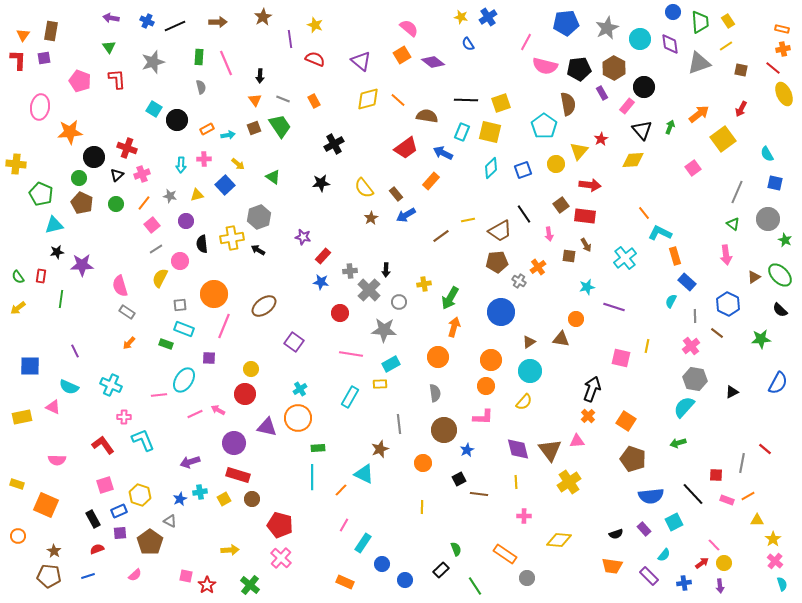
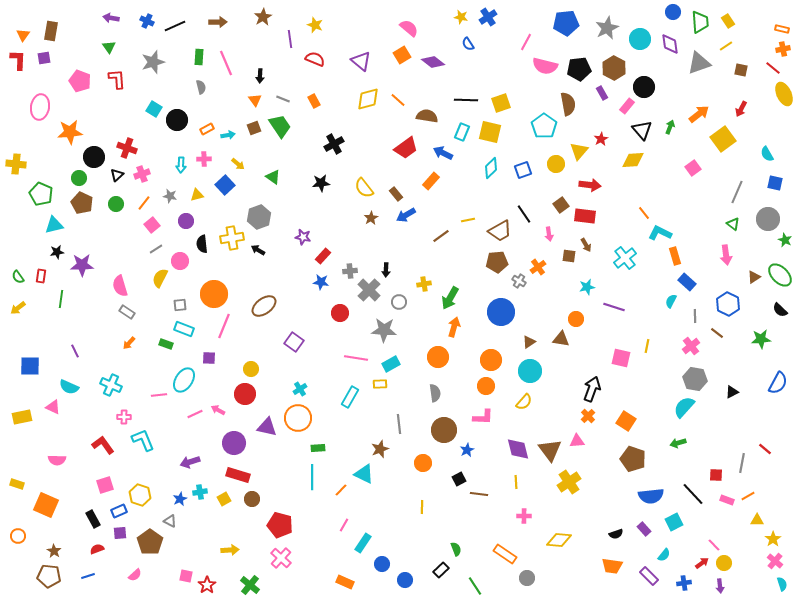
pink line at (351, 354): moved 5 px right, 4 px down
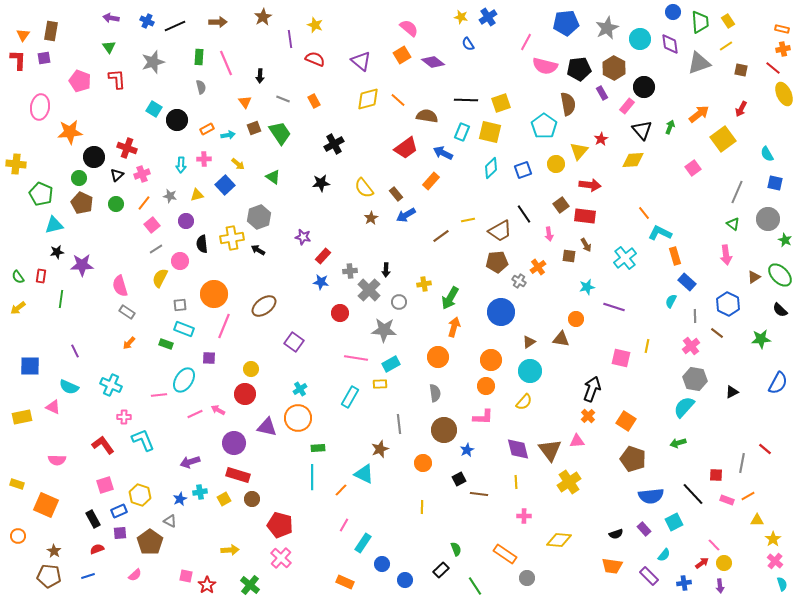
orange triangle at (255, 100): moved 10 px left, 2 px down
green trapezoid at (280, 126): moved 7 px down
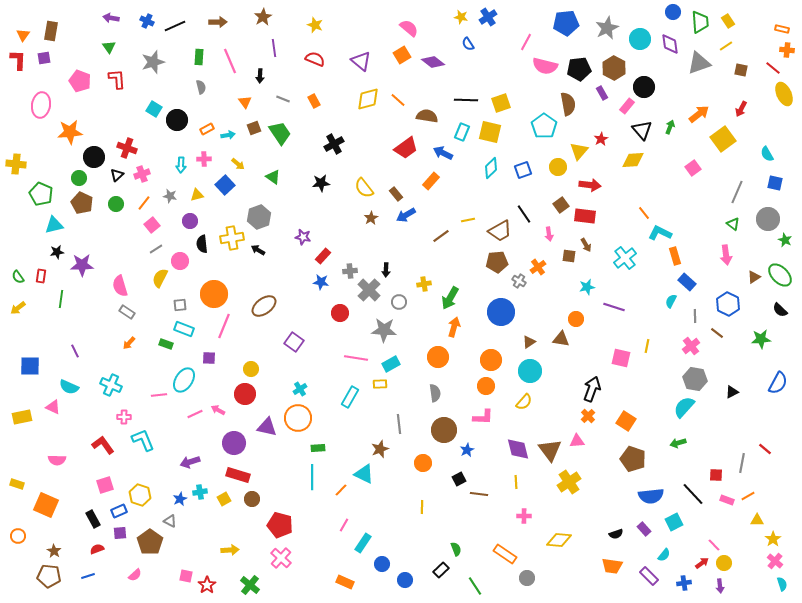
purple line at (290, 39): moved 16 px left, 9 px down
orange cross at (783, 49): moved 4 px right, 1 px down; rotated 16 degrees clockwise
pink line at (226, 63): moved 4 px right, 2 px up
pink ellipse at (40, 107): moved 1 px right, 2 px up
yellow circle at (556, 164): moved 2 px right, 3 px down
purple circle at (186, 221): moved 4 px right
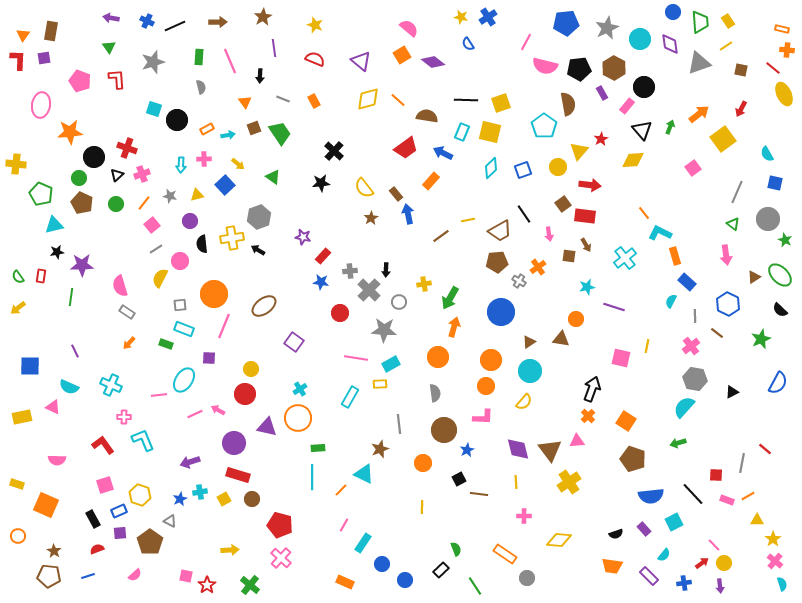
cyan square at (154, 109): rotated 14 degrees counterclockwise
black cross at (334, 144): moved 7 px down; rotated 18 degrees counterclockwise
brown square at (561, 205): moved 2 px right, 1 px up
blue arrow at (406, 215): moved 2 px right, 1 px up; rotated 108 degrees clockwise
green line at (61, 299): moved 10 px right, 2 px up
green star at (761, 339): rotated 18 degrees counterclockwise
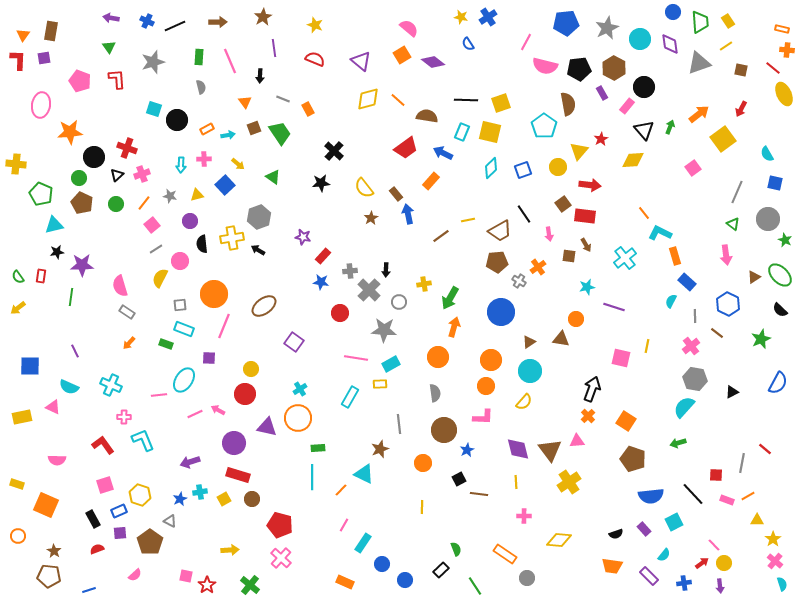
orange rectangle at (314, 101): moved 6 px left, 8 px down
black triangle at (642, 130): moved 2 px right
blue line at (88, 576): moved 1 px right, 14 px down
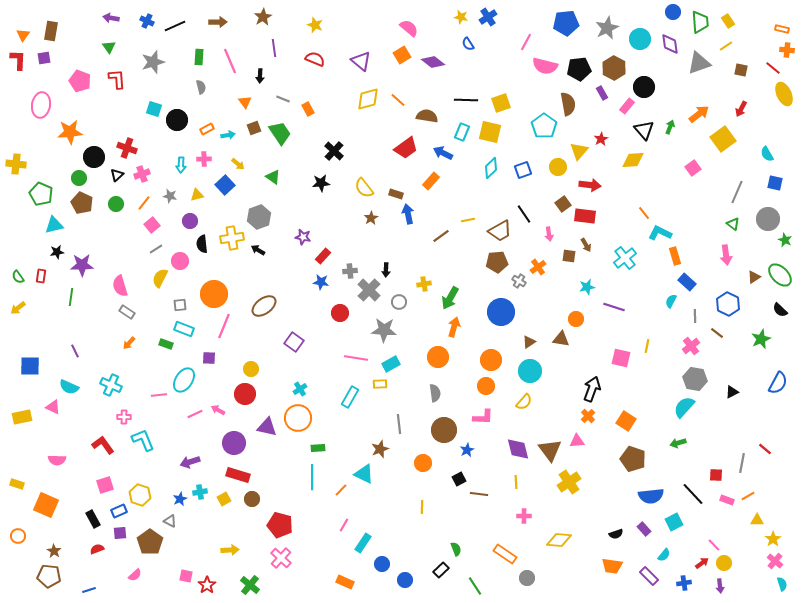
brown rectangle at (396, 194): rotated 32 degrees counterclockwise
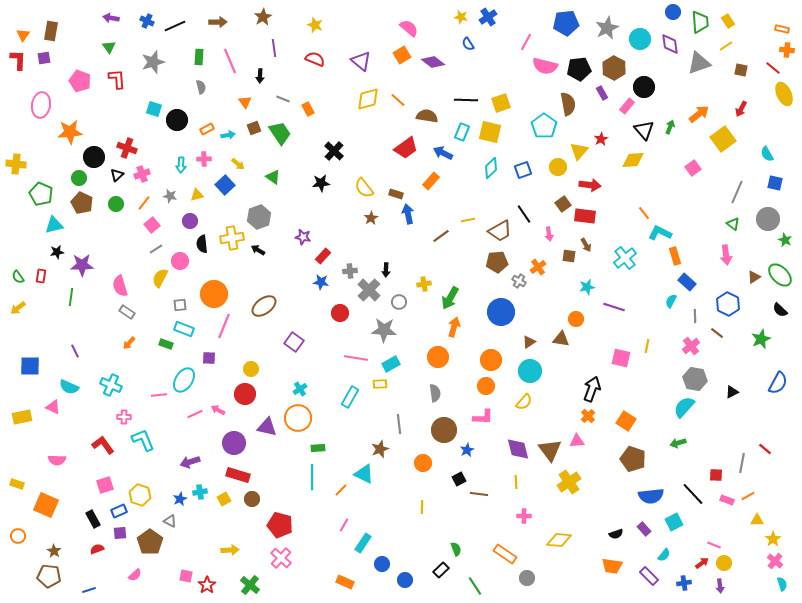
pink line at (714, 545): rotated 24 degrees counterclockwise
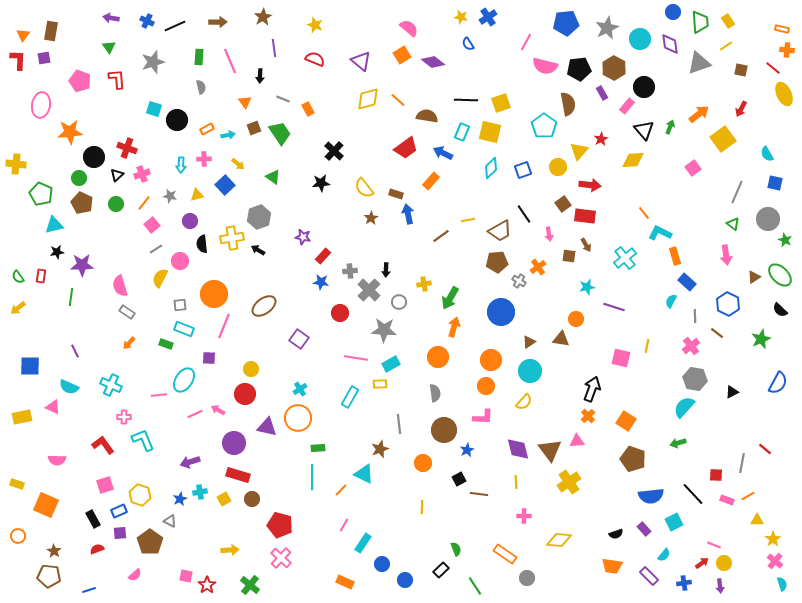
purple square at (294, 342): moved 5 px right, 3 px up
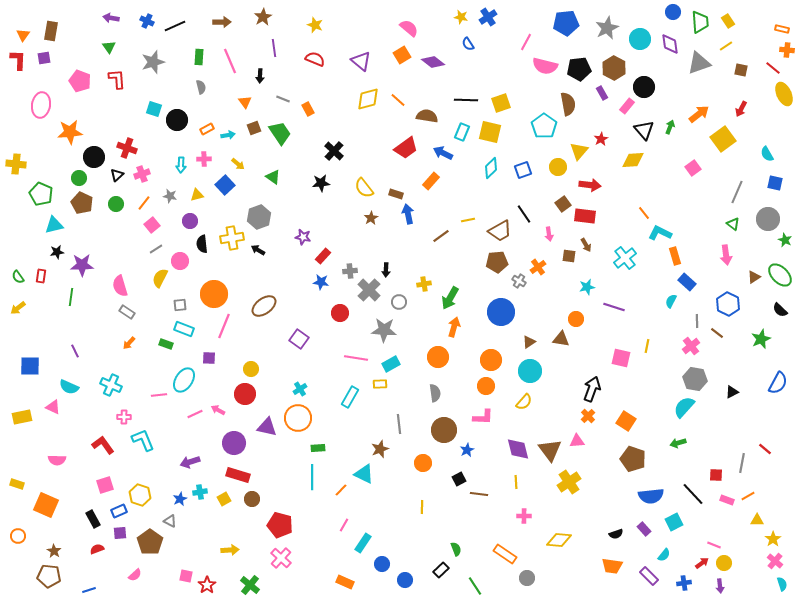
brown arrow at (218, 22): moved 4 px right
gray line at (695, 316): moved 2 px right, 5 px down
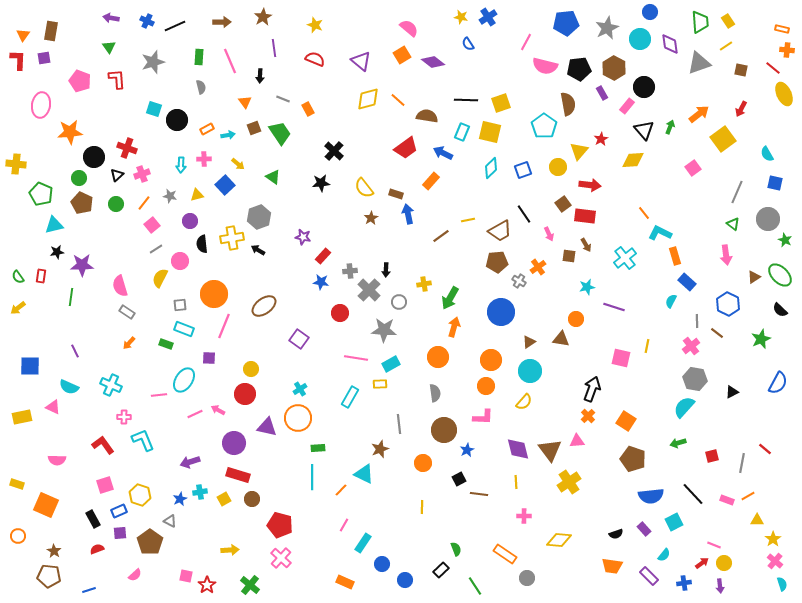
blue circle at (673, 12): moved 23 px left
pink arrow at (549, 234): rotated 16 degrees counterclockwise
red square at (716, 475): moved 4 px left, 19 px up; rotated 16 degrees counterclockwise
